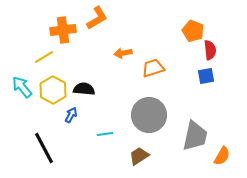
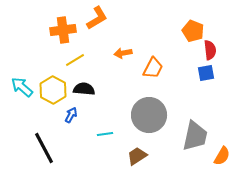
yellow line: moved 31 px right, 3 px down
orange trapezoid: rotated 135 degrees clockwise
blue square: moved 3 px up
cyan arrow: rotated 10 degrees counterclockwise
brown trapezoid: moved 2 px left
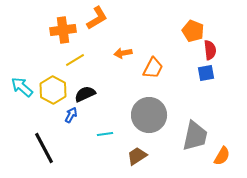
black semicircle: moved 1 px right, 5 px down; rotated 30 degrees counterclockwise
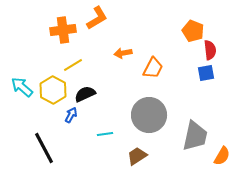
yellow line: moved 2 px left, 5 px down
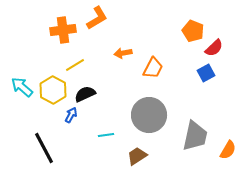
red semicircle: moved 4 px right, 2 px up; rotated 54 degrees clockwise
yellow line: moved 2 px right
blue square: rotated 18 degrees counterclockwise
cyan line: moved 1 px right, 1 px down
orange semicircle: moved 6 px right, 6 px up
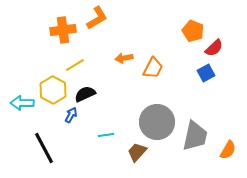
orange arrow: moved 1 px right, 5 px down
cyan arrow: moved 16 px down; rotated 40 degrees counterclockwise
gray circle: moved 8 px right, 7 px down
brown trapezoid: moved 4 px up; rotated 15 degrees counterclockwise
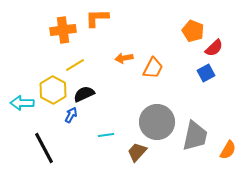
orange L-shape: rotated 150 degrees counterclockwise
black semicircle: moved 1 px left
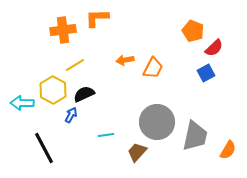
orange arrow: moved 1 px right, 2 px down
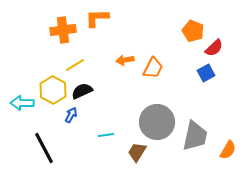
black semicircle: moved 2 px left, 3 px up
brown trapezoid: rotated 10 degrees counterclockwise
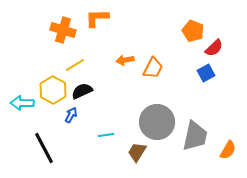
orange cross: rotated 25 degrees clockwise
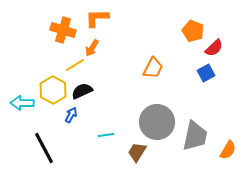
orange arrow: moved 33 px left, 12 px up; rotated 48 degrees counterclockwise
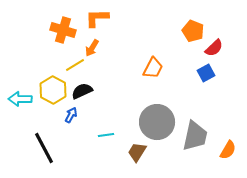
cyan arrow: moved 2 px left, 4 px up
